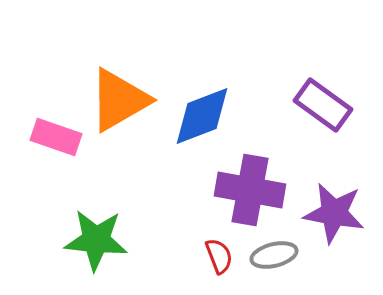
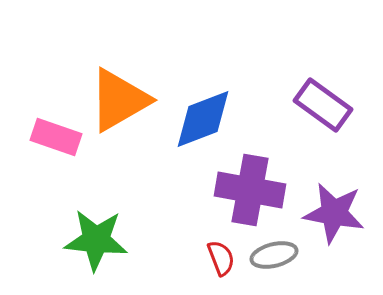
blue diamond: moved 1 px right, 3 px down
red semicircle: moved 2 px right, 2 px down
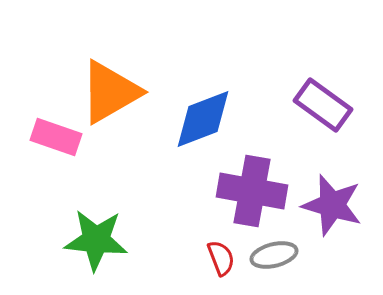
orange triangle: moved 9 px left, 8 px up
purple cross: moved 2 px right, 1 px down
purple star: moved 2 px left, 8 px up; rotated 6 degrees clockwise
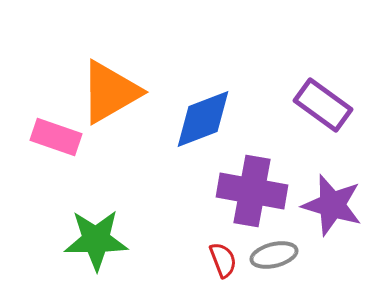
green star: rotated 6 degrees counterclockwise
red semicircle: moved 2 px right, 2 px down
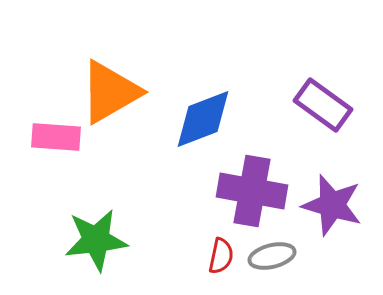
pink rectangle: rotated 15 degrees counterclockwise
green star: rotated 6 degrees counterclockwise
gray ellipse: moved 2 px left, 1 px down
red semicircle: moved 2 px left, 4 px up; rotated 33 degrees clockwise
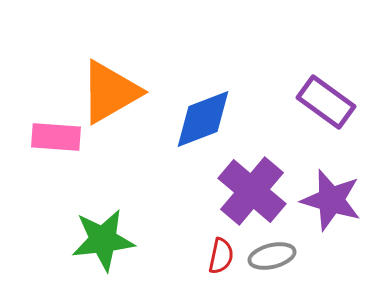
purple rectangle: moved 3 px right, 3 px up
purple cross: rotated 30 degrees clockwise
purple star: moved 1 px left, 5 px up
green star: moved 7 px right
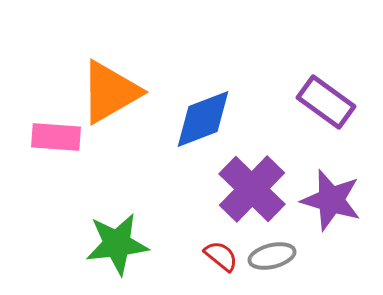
purple cross: moved 2 px up; rotated 4 degrees clockwise
green star: moved 14 px right, 4 px down
red semicircle: rotated 63 degrees counterclockwise
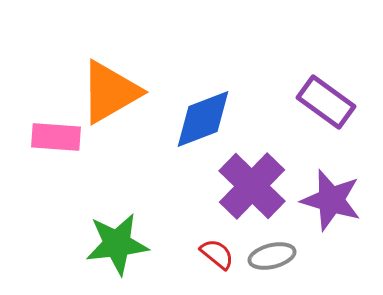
purple cross: moved 3 px up
red semicircle: moved 4 px left, 2 px up
